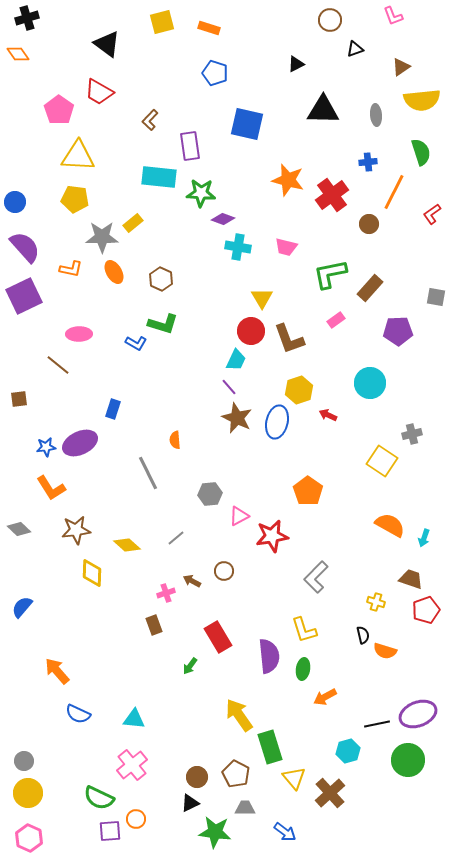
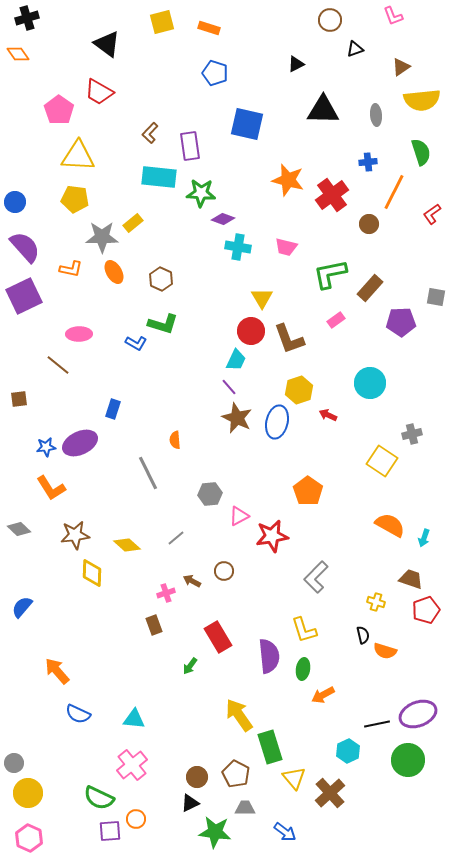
brown L-shape at (150, 120): moved 13 px down
purple pentagon at (398, 331): moved 3 px right, 9 px up
brown star at (76, 530): moved 1 px left, 5 px down
orange arrow at (325, 697): moved 2 px left, 2 px up
cyan hexagon at (348, 751): rotated 10 degrees counterclockwise
gray circle at (24, 761): moved 10 px left, 2 px down
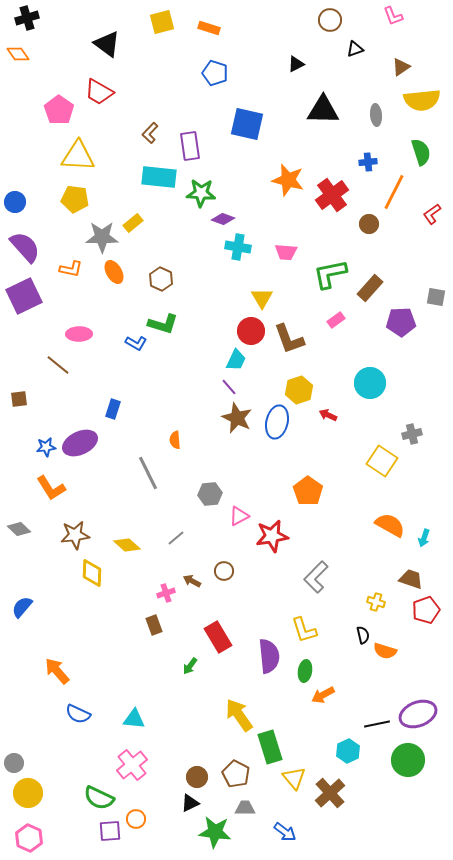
pink trapezoid at (286, 247): moved 5 px down; rotated 10 degrees counterclockwise
green ellipse at (303, 669): moved 2 px right, 2 px down
